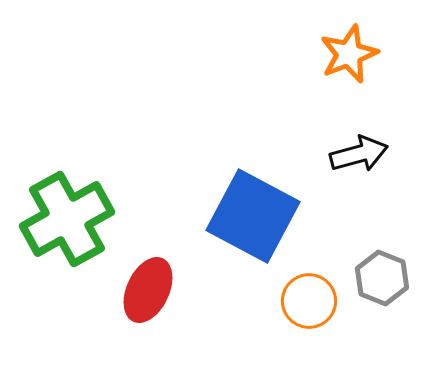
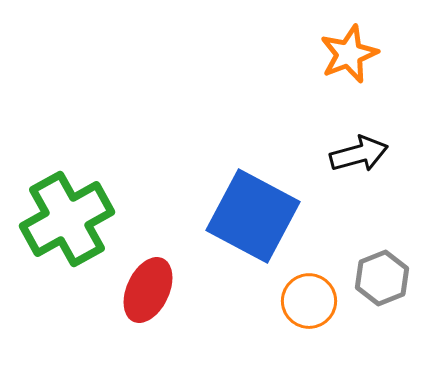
gray hexagon: rotated 16 degrees clockwise
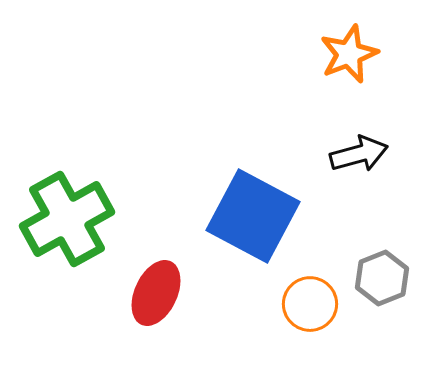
red ellipse: moved 8 px right, 3 px down
orange circle: moved 1 px right, 3 px down
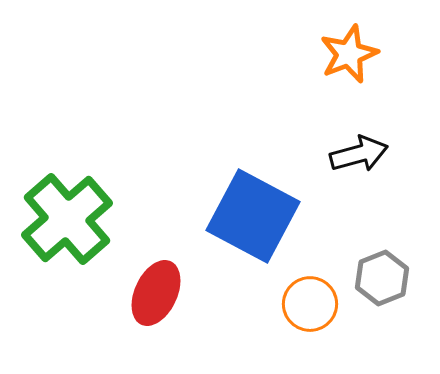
green cross: rotated 12 degrees counterclockwise
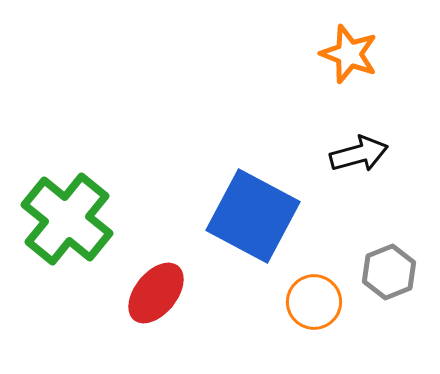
orange star: rotated 30 degrees counterclockwise
green cross: rotated 10 degrees counterclockwise
gray hexagon: moved 7 px right, 6 px up
red ellipse: rotated 14 degrees clockwise
orange circle: moved 4 px right, 2 px up
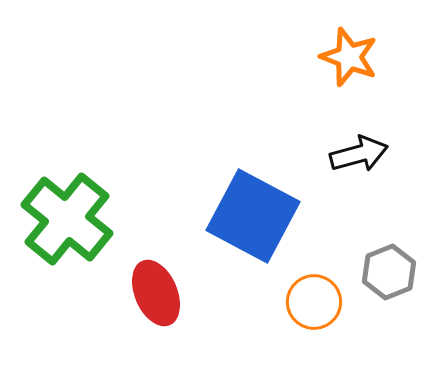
orange star: moved 3 px down
red ellipse: rotated 62 degrees counterclockwise
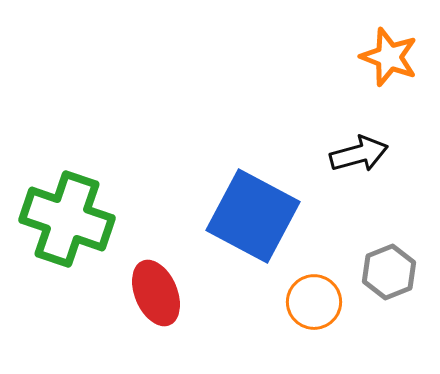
orange star: moved 40 px right
green cross: rotated 20 degrees counterclockwise
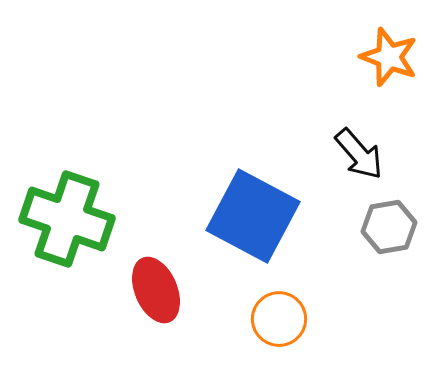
black arrow: rotated 64 degrees clockwise
gray hexagon: moved 45 px up; rotated 12 degrees clockwise
red ellipse: moved 3 px up
orange circle: moved 35 px left, 17 px down
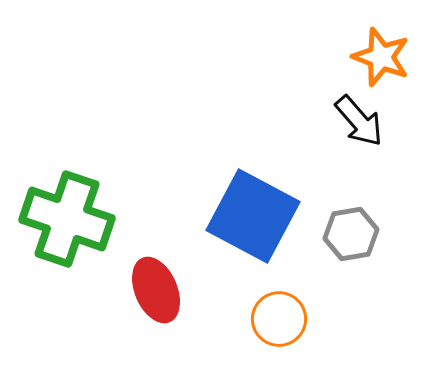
orange star: moved 8 px left
black arrow: moved 33 px up
gray hexagon: moved 38 px left, 7 px down
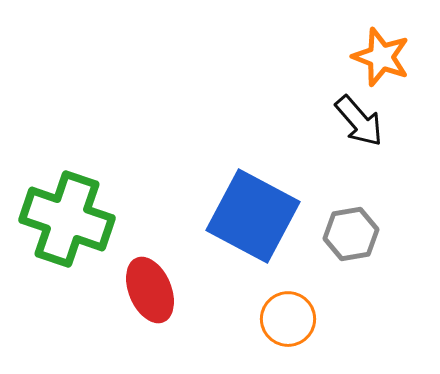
red ellipse: moved 6 px left
orange circle: moved 9 px right
